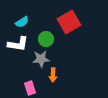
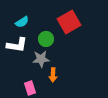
white L-shape: moved 1 px left, 1 px down
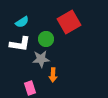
white L-shape: moved 3 px right, 1 px up
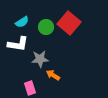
red square: moved 1 px down; rotated 20 degrees counterclockwise
green circle: moved 12 px up
white L-shape: moved 2 px left
gray star: moved 1 px left
orange arrow: rotated 120 degrees clockwise
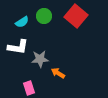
red square: moved 7 px right, 7 px up
green circle: moved 2 px left, 11 px up
white L-shape: moved 3 px down
orange arrow: moved 5 px right, 2 px up
pink rectangle: moved 1 px left
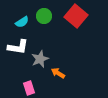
gray star: rotated 18 degrees counterclockwise
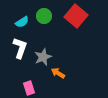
white L-shape: moved 2 px right, 1 px down; rotated 80 degrees counterclockwise
gray star: moved 3 px right, 2 px up
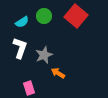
gray star: moved 1 px right, 2 px up
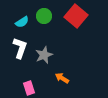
orange arrow: moved 4 px right, 5 px down
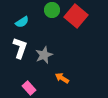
green circle: moved 8 px right, 6 px up
pink rectangle: rotated 24 degrees counterclockwise
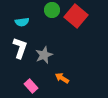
cyan semicircle: rotated 24 degrees clockwise
pink rectangle: moved 2 px right, 2 px up
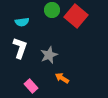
gray star: moved 5 px right
